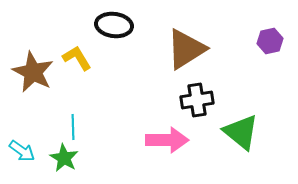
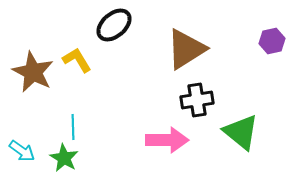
black ellipse: rotated 48 degrees counterclockwise
purple hexagon: moved 2 px right
yellow L-shape: moved 2 px down
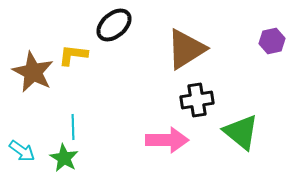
yellow L-shape: moved 4 px left, 5 px up; rotated 52 degrees counterclockwise
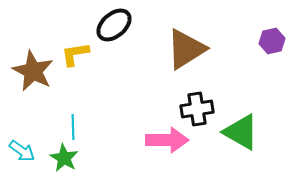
yellow L-shape: moved 2 px right, 1 px up; rotated 16 degrees counterclockwise
brown star: moved 1 px up
black cross: moved 9 px down
green triangle: rotated 9 degrees counterclockwise
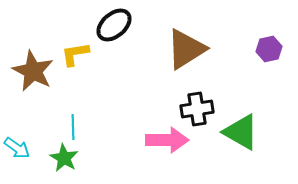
purple hexagon: moved 3 px left, 8 px down
cyan arrow: moved 5 px left, 3 px up
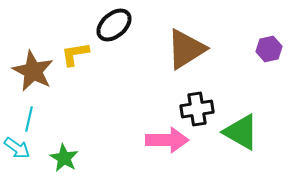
cyan line: moved 44 px left, 8 px up; rotated 15 degrees clockwise
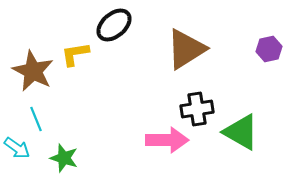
cyan line: moved 7 px right; rotated 35 degrees counterclockwise
green star: rotated 12 degrees counterclockwise
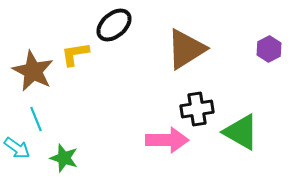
purple hexagon: rotated 15 degrees counterclockwise
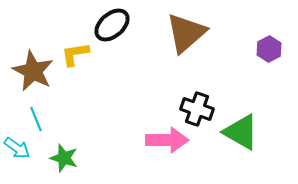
black ellipse: moved 2 px left
brown triangle: moved 16 px up; rotated 9 degrees counterclockwise
black cross: rotated 28 degrees clockwise
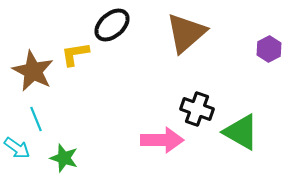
pink arrow: moved 5 px left
